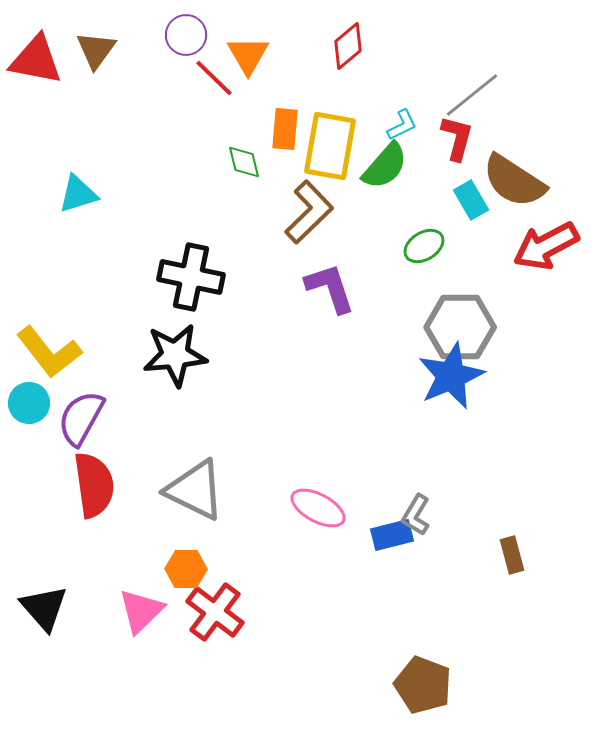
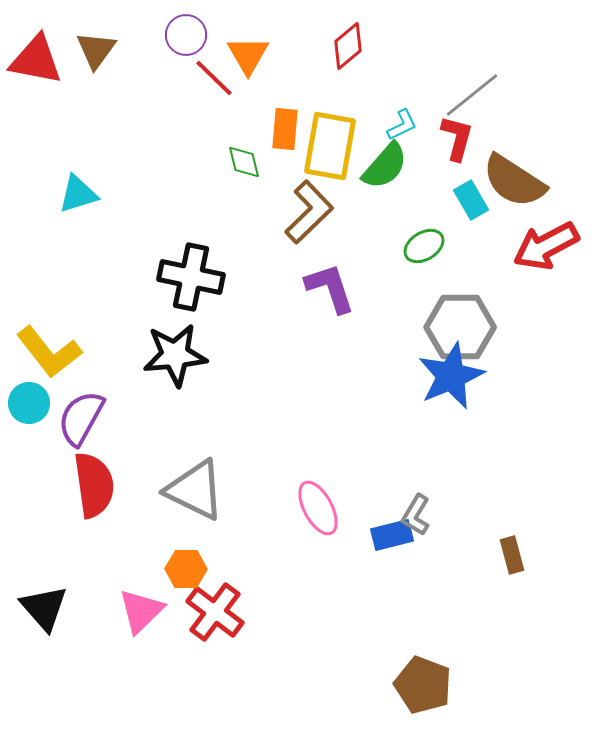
pink ellipse: rotated 34 degrees clockwise
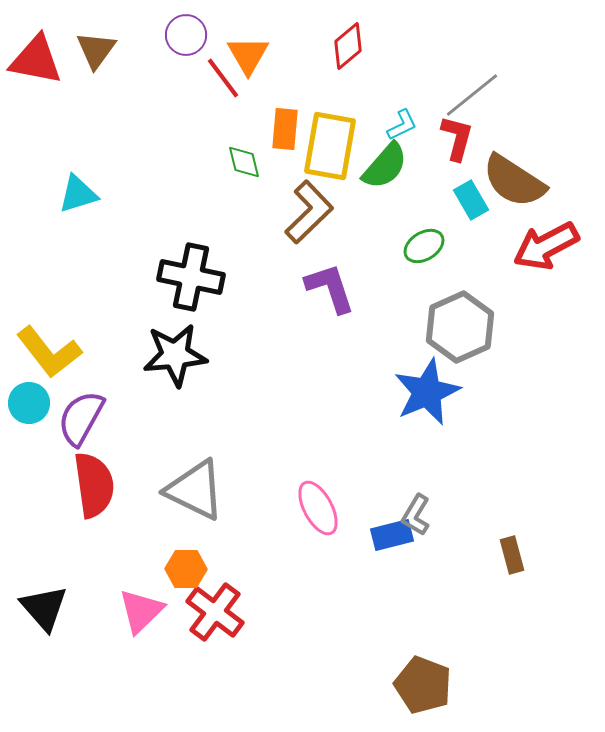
red line: moved 9 px right; rotated 9 degrees clockwise
gray hexagon: rotated 24 degrees counterclockwise
blue star: moved 24 px left, 16 px down
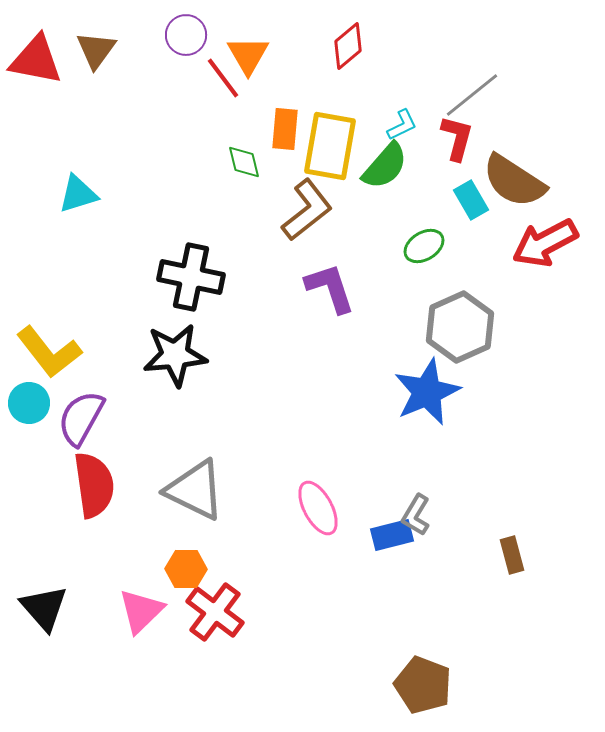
brown L-shape: moved 2 px left, 2 px up; rotated 6 degrees clockwise
red arrow: moved 1 px left, 3 px up
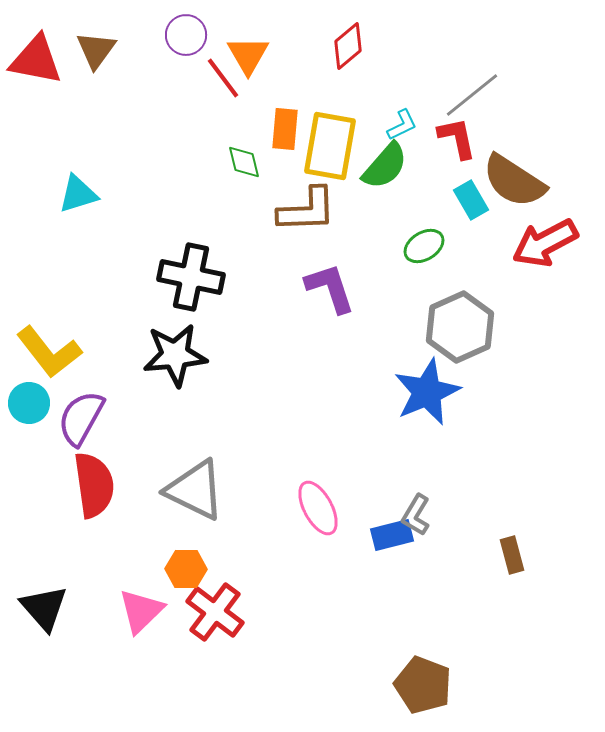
red L-shape: rotated 27 degrees counterclockwise
brown L-shape: rotated 36 degrees clockwise
